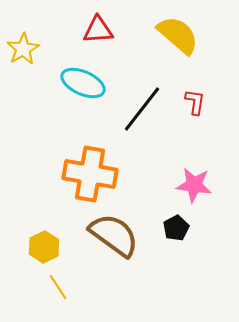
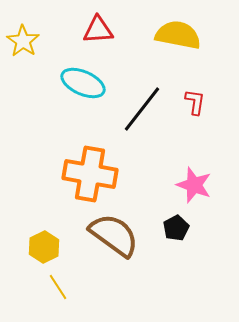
yellow semicircle: rotated 30 degrees counterclockwise
yellow star: moved 8 px up; rotated 8 degrees counterclockwise
pink star: rotated 12 degrees clockwise
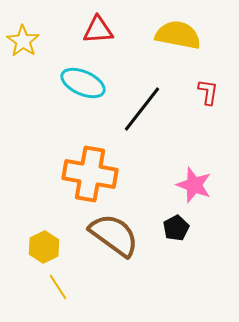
red L-shape: moved 13 px right, 10 px up
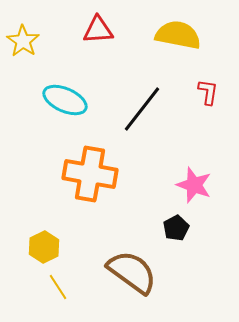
cyan ellipse: moved 18 px left, 17 px down
brown semicircle: moved 18 px right, 37 px down
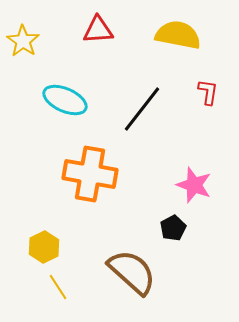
black pentagon: moved 3 px left
brown semicircle: rotated 6 degrees clockwise
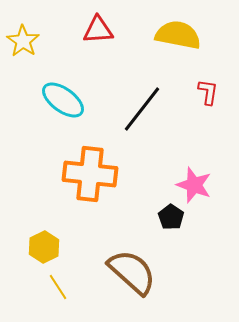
cyan ellipse: moved 2 px left; rotated 12 degrees clockwise
orange cross: rotated 4 degrees counterclockwise
black pentagon: moved 2 px left, 11 px up; rotated 10 degrees counterclockwise
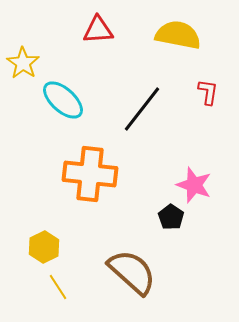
yellow star: moved 22 px down
cyan ellipse: rotated 6 degrees clockwise
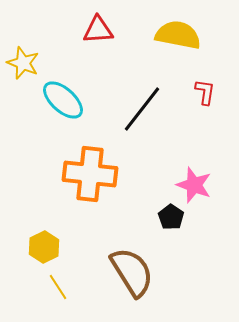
yellow star: rotated 12 degrees counterclockwise
red L-shape: moved 3 px left
brown semicircle: rotated 16 degrees clockwise
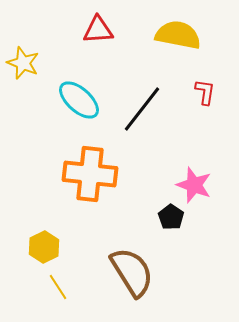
cyan ellipse: moved 16 px right
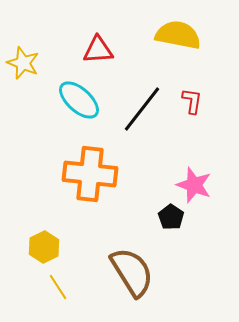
red triangle: moved 20 px down
red L-shape: moved 13 px left, 9 px down
